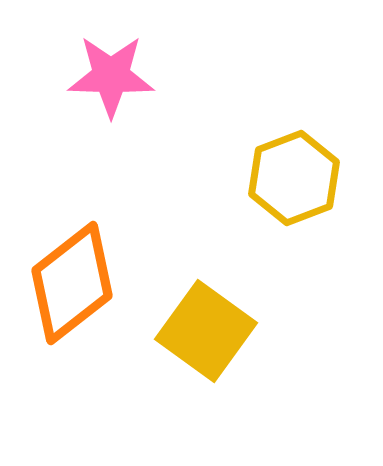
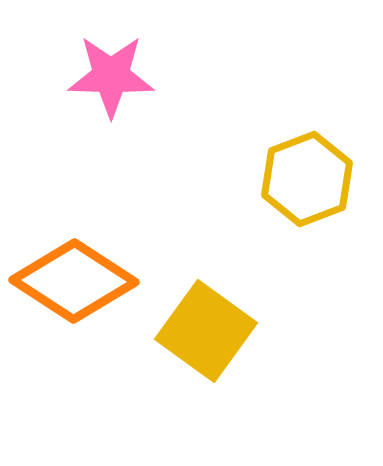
yellow hexagon: moved 13 px right, 1 px down
orange diamond: moved 2 px right, 2 px up; rotated 71 degrees clockwise
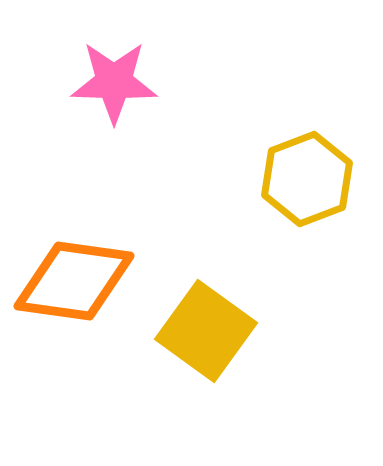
pink star: moved 3 px right, 6 px down
orange diamond: rotated 25 degrees counterclockwise
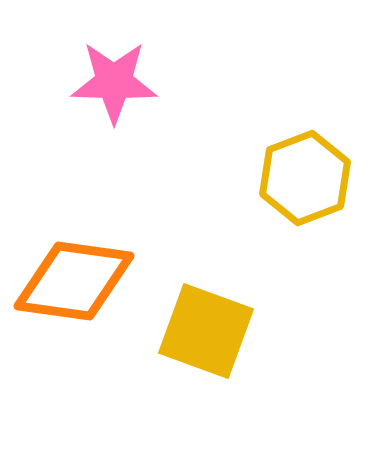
yellow hexagon: moved 2 px left, 1 px up
yellow square: rotated 16 degrees counterclockwise
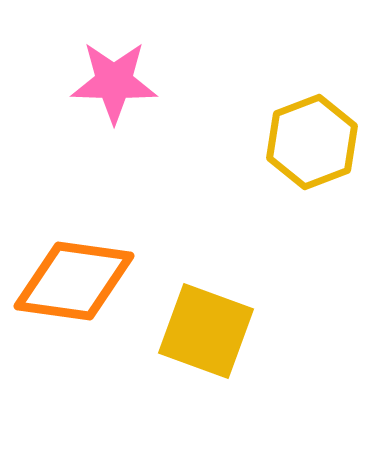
yellow hexagon: moved 7 px right, 36 px up
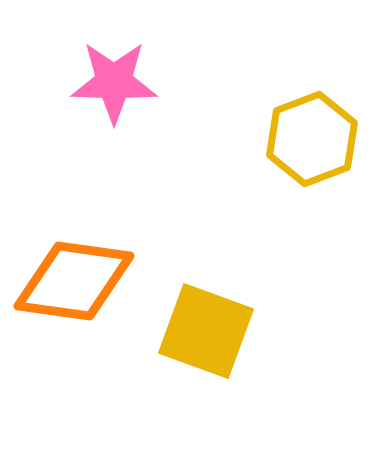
yellow hexagon: moved 3 px up
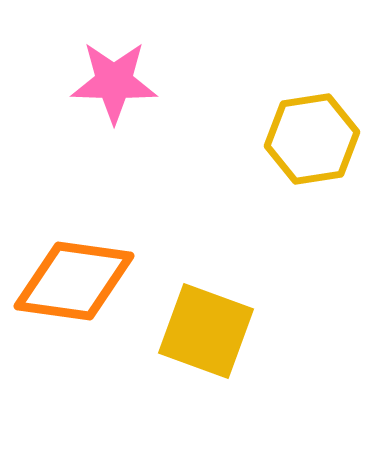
yellow hexagon: rotated 12 degrees clockwise
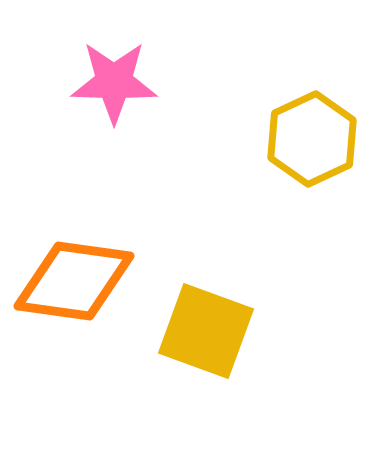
yellow hexagon: rotated 16 degrees counterclockwise
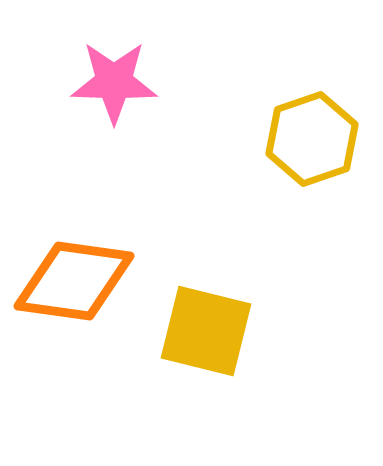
yellow hexagon: rotated 6 degrees clockwise
yellow square: rotated 6 degrees counterclockwise
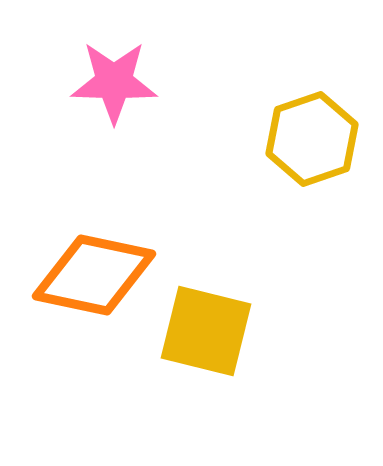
orange diamond: moved 20 px right, 6 px up; rotated 4 degrees clockwise
